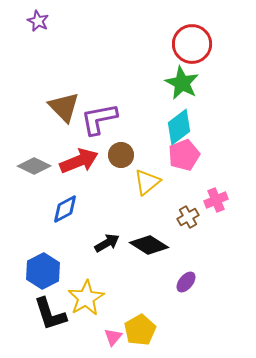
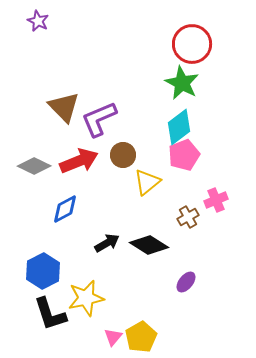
purple L-shape: rotated 12 degrees counterclockwise
brown circle: moved 2 px right
yellow star: rotated 18 degrees clockwise
yellow pentagon: moved 1 px right, 7 px down
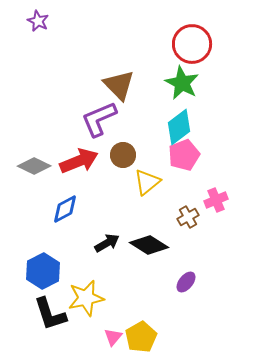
brown triangle: moved 55 px right, 22 px up
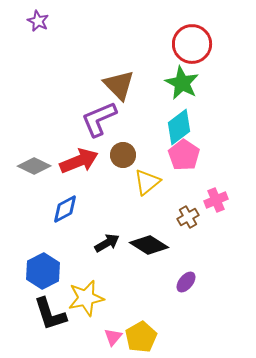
pink pentagon: rotated 16 degrees counterclockwise
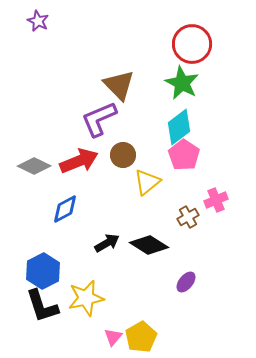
black L-shape: moved 8 px left, 8 px up
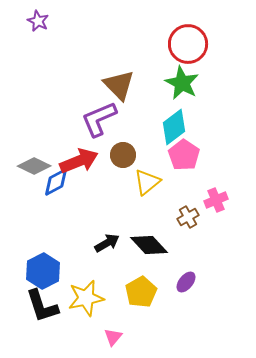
red circle: moved 4 px left
cyan diamond: moved 5 px left
blue diamond: moved 9 px left, 27 px up
black diamond: rotated 15 degrees clockwise
yellow pentagon: moved 45 px up
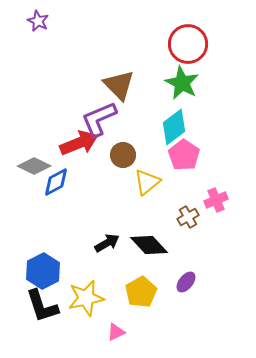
red arrow: moved 18 px up
pink triangle: moved 3 px right, 5 px up; rotated 24 degrees clockwise
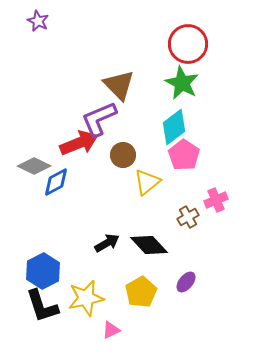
pink triangle: moved 5 px left, 2 px up
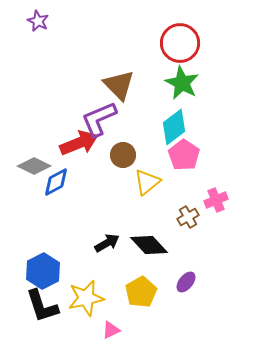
red circle: moved 8 px left, 1 px up
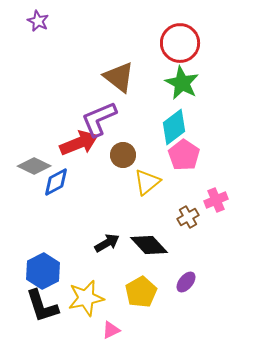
brown triangle: moved 8 px up; rotated 8 degrees counterclockwise
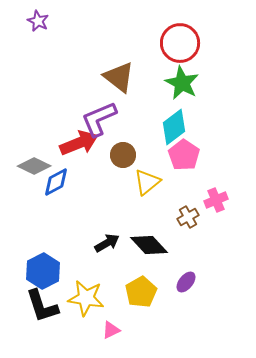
yellow star: rotated 21 degrees clockwise
